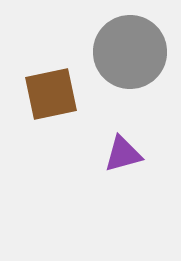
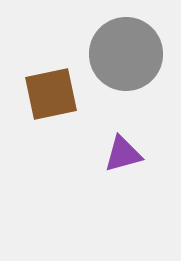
gray circle: moved 4 px left, 2 px down
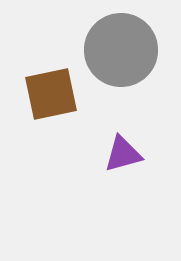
gray circle: moved 5 px left, 4 px up
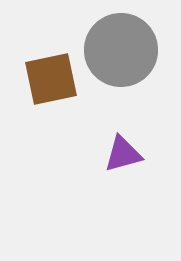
brown square: moved 15 px up
